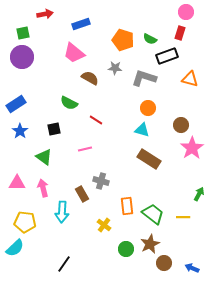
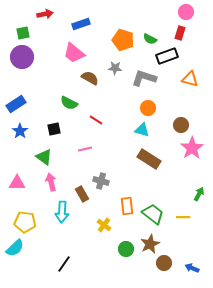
pink arrow at (43, 188): moved 8 px right, 6 px up
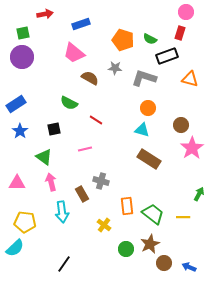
cyan arrow at (62, 212): rotated 10 degrees counterclockwise
blue arrow at (192, 268): moved 3 px left, 1 px up
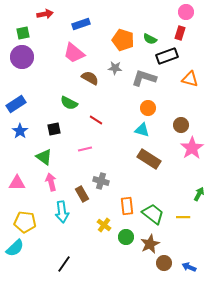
green circle at (126, 249): moved 12 px up
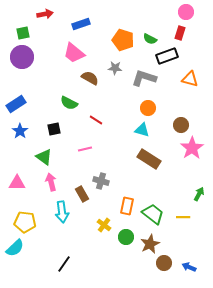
orange rectangle at (127, 206): rotated 18 degrees clockwise
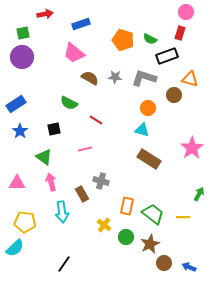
gray star at (115, 68): moved 9 px down
brown circle at (181, 125): moved 7 px left, 30 px up
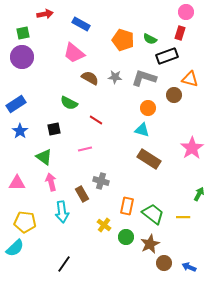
blue rectangle at (81, 24): rotated 48 degrees clockwise
